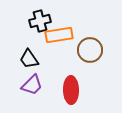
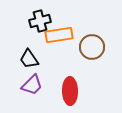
brown circle: moved 2 px right, 3 px up
red ellipse: moved 1 px left, 1 px down
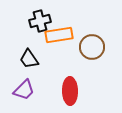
purple trapezoid: moved 8 px left, 5 px down
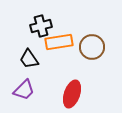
black cross: moved 1 px right, 5 px down
orange rectangle: moved 7 px down
red ellipse: moved 2 px right, 3 px down; rotated 20 degrees clockwise
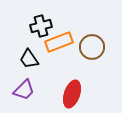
orange rectangle: rotated 12 degrees counterclockwise
